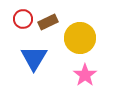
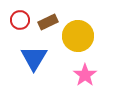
red circle: moved 3 px left, 1 px down
yellow circle: moved 2 px left, 2 px up
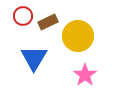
red circle: moved 3 px right, 4 px up
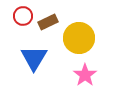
yellow circle: moved 1 px right, 2 px down
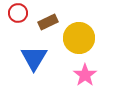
red circle: moved 5 px left, 3 px up
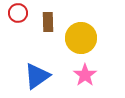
brown rectangle: rotated 66 degrees counterclockwise
yellow circle: moved 2 px right
blue triangle: moved 3 px right, 18 px down; rotated 24 degrees clockwise
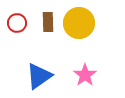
red circle: moved 1 px left, 10 px down
yellow circle: moved 2 px left, 15 px up
blue triangle: moved 2 px right
